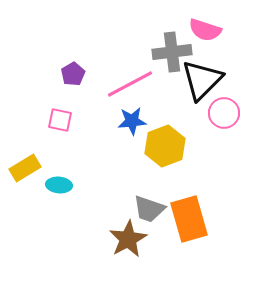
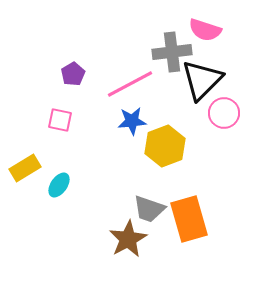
cyan ellipse: rotated 60 degrees counterclockwise
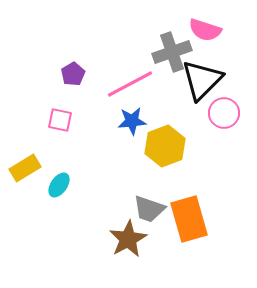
gray cross: rotated 12 degrees counterclockwise
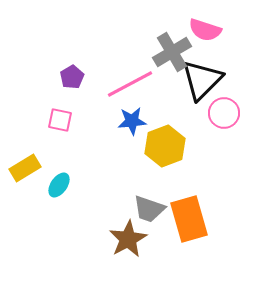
gray cross: rotated 12 degrees counterclockwise
purple pentagon: moved 1 px left, 3 px down
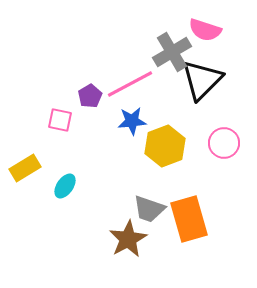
purple pentagon: moved 18 px right, 19 px down
pink circle: moved 30 px down
cyan ellipse: moved 6 px right, 1 px down
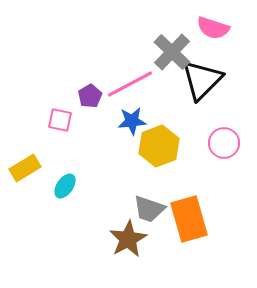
pink semicircle: moved 8 px right, 2 px up
gray cross: rotated 15 degrees counterclockwise
yellow hexagon: moved 6 px left
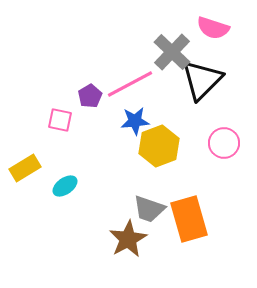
blue star: moved 3 px right
cyan ellipse: rotated 20 degrees clockwise
